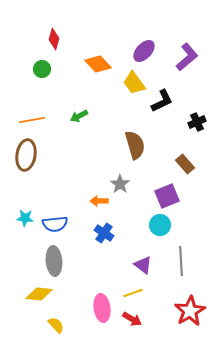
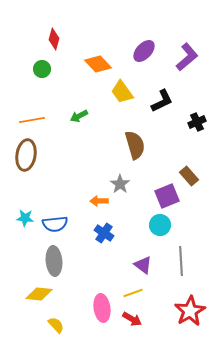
yellow trapezoid: moved 12 px left, 9 px down
brown rectangle: moved 4 px right, 12 px down
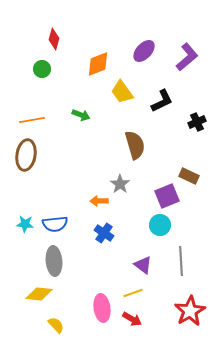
orange diamond: rotated 68 degrees counterclockwise
green arrow: moved 2 px right, 1 px up; rotated 132 degrees counterclockwise
brown rectangle: rotated 24 degrees counterclockwise
cyan star: moved 6 px down
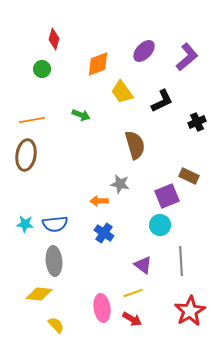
gray star: rotated 24 degrees counterclockwise
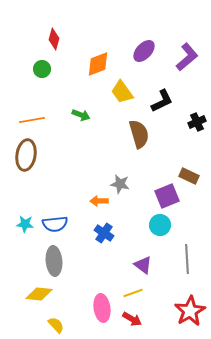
brown semicircle: moved 4 px right, 11 px up
gray line: moved 6 px right, 2 px up
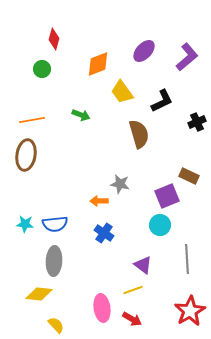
gray ellipse: rotated 8 degrees clockwise
yellow line: moved 3 px up
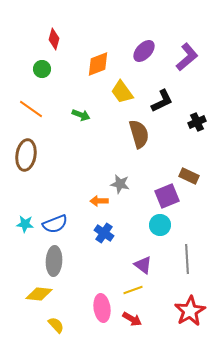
orange line: moved 1 px left, 11 px up; rotated 45 degrees clockwise
blue semicircle: rotated 15 degrees counterclockwise
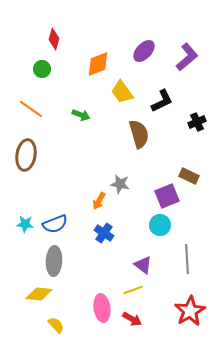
orange arrow: rotated 60 degrees counterclockwise
